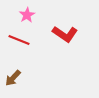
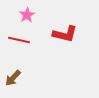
red L-shape: rotated 20 degrees counterclockwise
red line: rotated 10 degrees counterclockwise
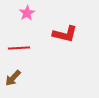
pink star: moved 2 px up
red line: moved 8 px down; rotated 15 degrees counterclockwise
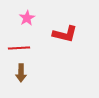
pink star: moved 5 px down
brown arrow: moved 8 px right, 5 px up; rotated 42 degrees counterclockwise
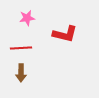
pink star: rotated 21 degrees clockwise
red line: moved 2 px right
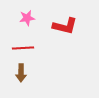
red L-shape: moved 8 px up
red line: moved 2 px right
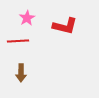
pink star: rotated 21 degrees counterclockwise
red line: moved 5 px left, 7 px up
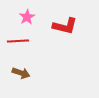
pink star: moved 1 px up
brown arrow: rotated 72 degrees counterclockwise
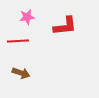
pink star: rotated 21 degrees clockwise
red L-shape: rotated 20 degrees counterclockwise
